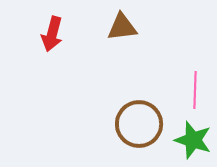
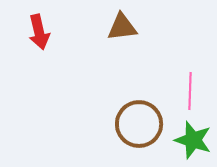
red arrow: moved 13 px left, 2 px up; rotated 28 degrees counterclockwise
pink line: moved 5 px left, 1 px down
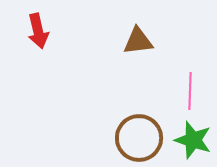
brown triangle: moved 16 px right, 14 px down
red arrow: moved 1 px left, 1 px up
brown circle: moved 14 px down
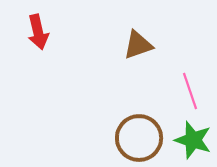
red arrow: moved 1 px down
brown triangle: moved 4 px down; rotated 12 degrees counterclockwise
pink line: rotated 21 degrees counterclockwise
